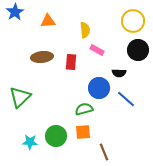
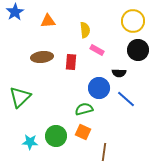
orange square: rotated 28 degrees clockwise
brown line: rotated 30 degrees clockwise
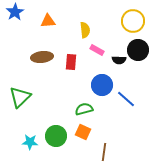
black semicircle: moved 13 px up
blue circle: moved 3 px right, 3 px up
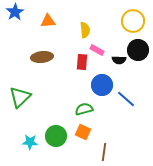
red rectangle: moved 11 px right
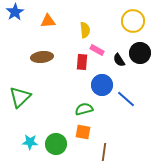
black circle: moved 2 px right, 3 px down
black semicircle: rotated 56 degrees clockwise
orange square: rotated 14 degrees counterclockwise
green circle: moved 8 px down
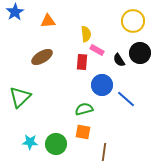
yellow semicircle: moved 1 px right, 4 px down
brown ellipse: rotated 25 degrees counterclockwise
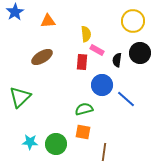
black semicircle: moved 2 px left; rotated 40 degrees clockwise
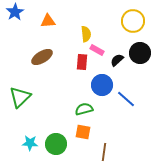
black semicircle: rotated 40 degrees clockwise
cyan star: moved 1 px down
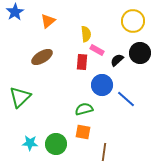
orange triangle: rotated 35 degrees counterclockwise
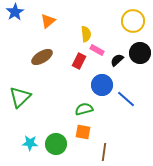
red rectangle: moved 3 px left, 1 px up; rotated 21 degrees clockwise
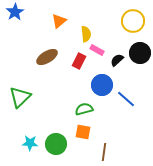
orange triangle: moved 11 px right
brown ellipse: moved 5 px right
